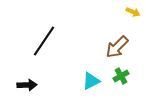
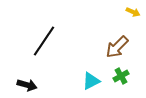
black arrow: rotated 18 degrees clockwise
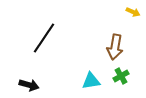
black line: moved 3 px up
brown arrow: moved 2 px left; rotated 35 degrees counterclockwise
cyan triangle: rotated 18 degrees clockwise
black arrow: moved 2 px right
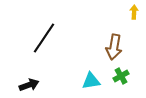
yellow arrow: moved 1 px right; rotated 112 degrees counterclockwise
brown arrow: moved 1 px left
black arrow: rotated 36 degrees counterclockwise
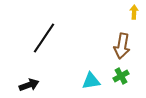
brown arrow: moved 8 px right, 1 px up
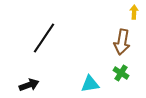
brown arrow: moved 4 px up
green cross: moved 3 px up; rotated 28 degrees counterclockwise
cyan triangle: moved 1 px left, 3 px down
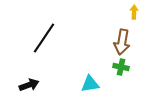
green cross: moved 6 px up; rotated 21 degrees counterclockwise
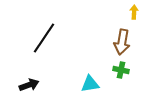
green cross: moved 3 px down
